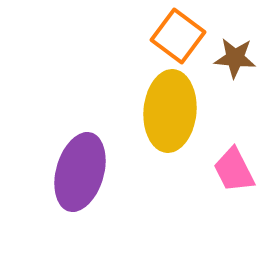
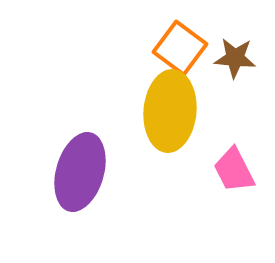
orange square: moved 2 px right, 12 px down
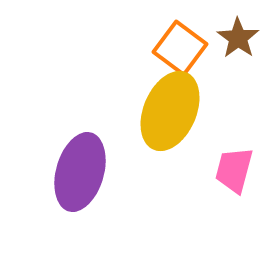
brown star: moved 3 px right, 20 px up; rotated 30 degrees clockwise
yellow ellipse: rotated 18 degrees clockwise
pink trapezoid: rotated 42 degrees clockwise
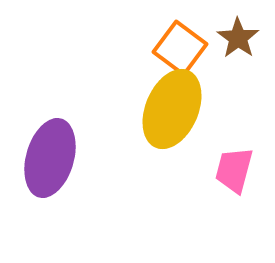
yellow ellipse: moved 2 px right, 2 px up
purple ellipse: moved 30 px left, 14 px up
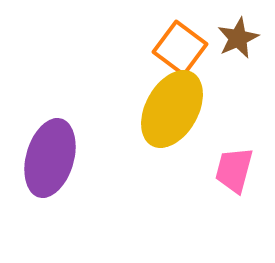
brown star: rotated 12 degrees clockwise
yellow ellipse: rotated 6 degrees clockwise
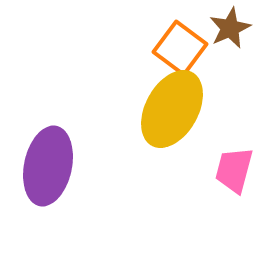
brown star: moved 8 px left, 10 px up
purple ellipse: moved 2 px left, 8 px down; rotated 4 degrees counterclockwise
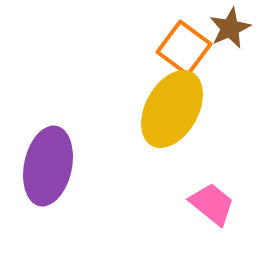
orange square: moved 4 px right
pink trapezoid: moved 22 px left, 34 px down; rotated 114 degrees clockwise
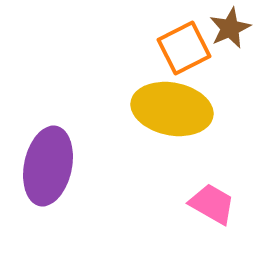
orange square: rotated 26 degrees clockwise
yellow ellipse: rotated 72 degrees clockwise
pink trapezoid: rotated 9 degrees counterclockwise
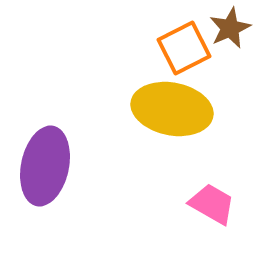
purple ellipse: moved 3 px left
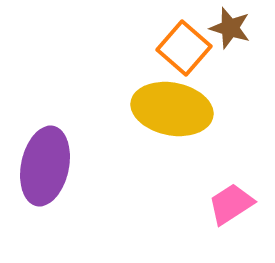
brown star: rotated 30 degrees counterclockwise
orange square: rotated 22 degrees counterclockwise
pink trapezoid: moved 19 px right; rotated 63 degrees counterclockwise
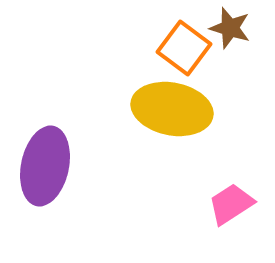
orange square: rotated 4 degrees counterclockwise
